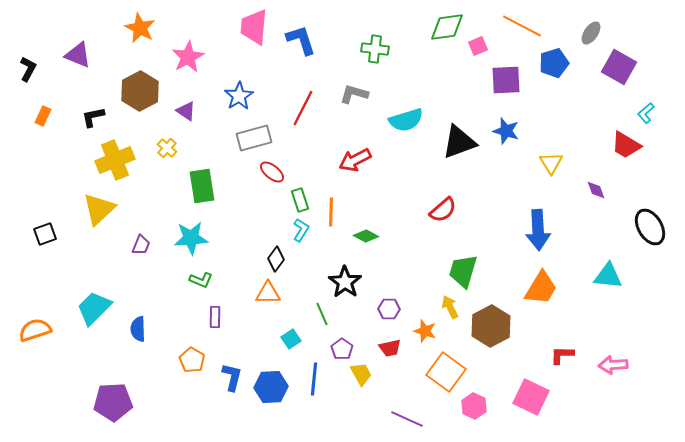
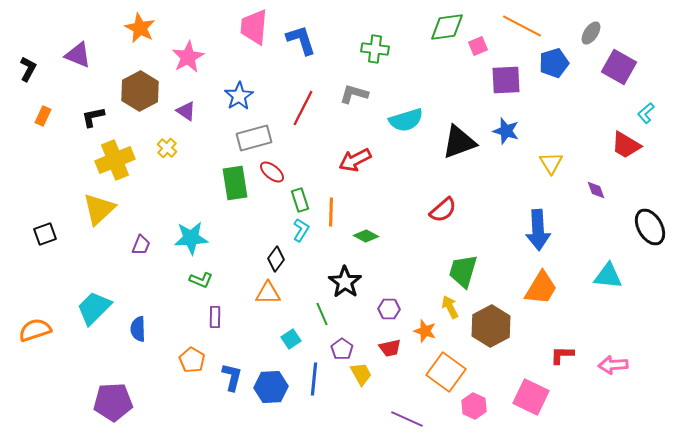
green rectangle at (202, 186): moved 33 px right, 3 px up
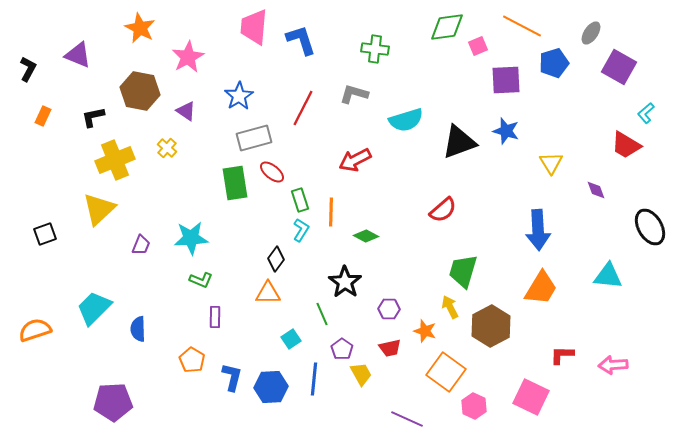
brown hexagon at (140, 91): rotated 21 degrees counterclockwise
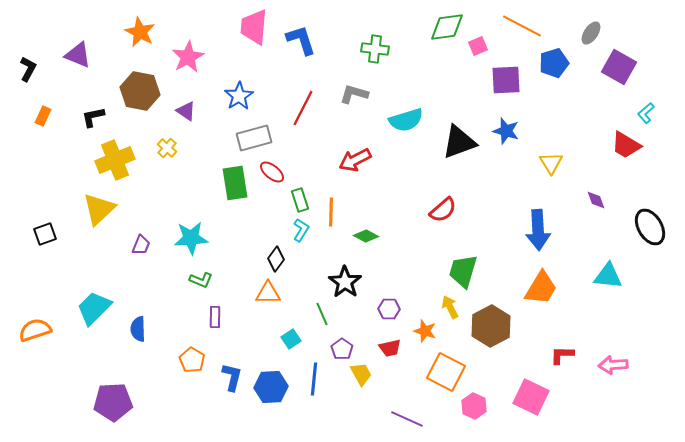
orange star at (140, 28): moved 4 px down
purple diamond at (596, 190): moved 10 px down
orange square at (446, 372): rotated 9 degrees counterclockwise
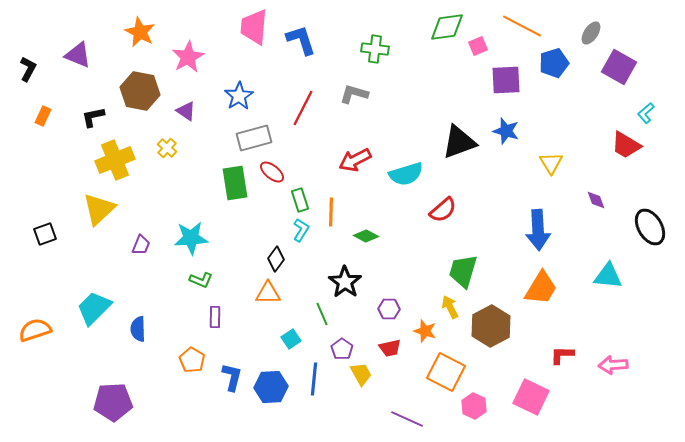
cyan semicircle at (406, 120): moved 54 px down
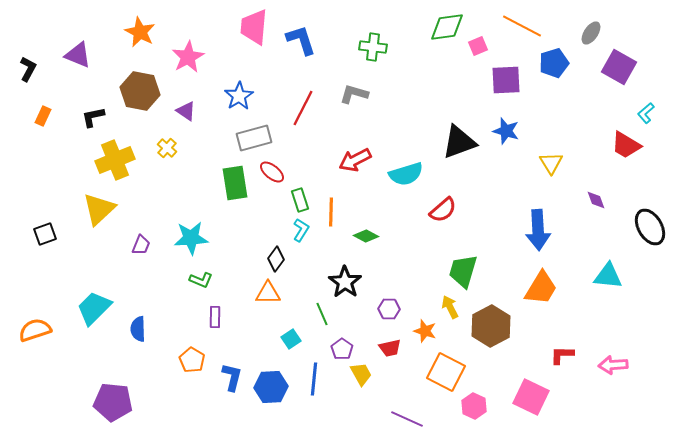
green cross at (375, 49): moved 2 px left, 2 px up
purple pentagon at (113, 402): rotated 9 degrees clockwise
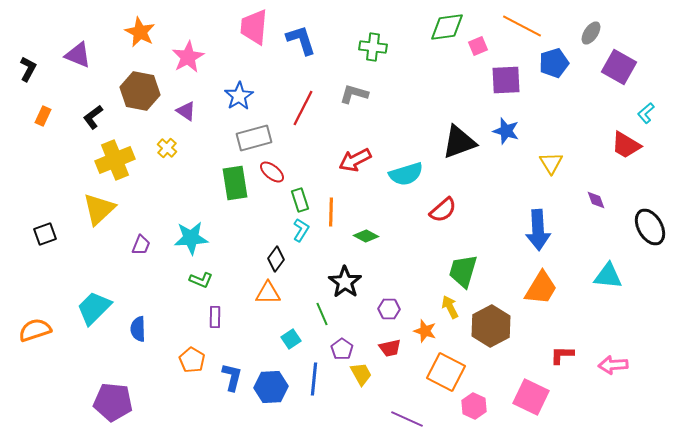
black L-shape at (93, 117): rotated 25 degrees counterclockwise
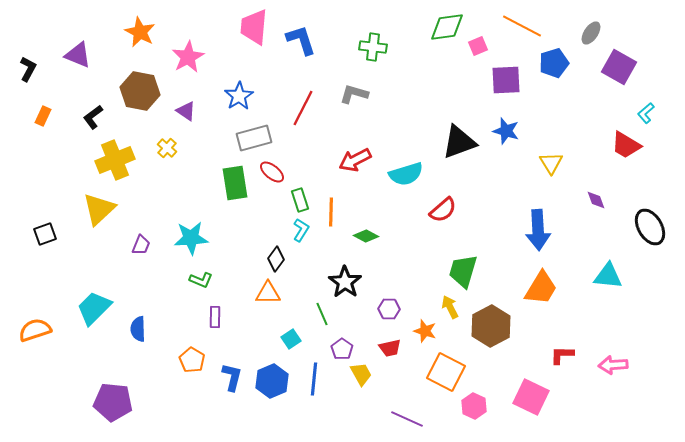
blue hexagon at (271, 387): moved 1 px right, 6 px up; rotated 20 degrees counterclockwise
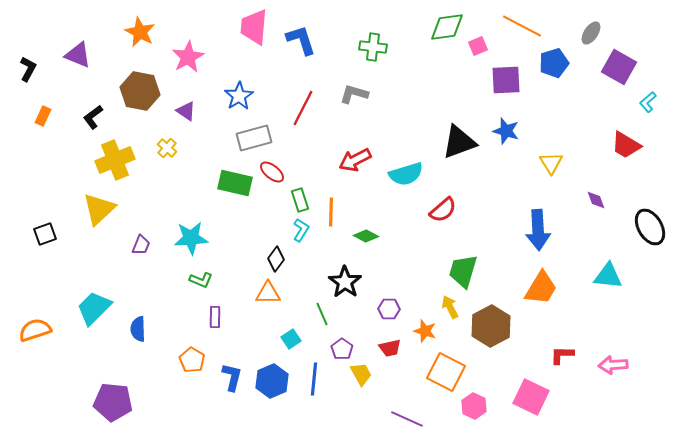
cyan L-shape at (646, 113): moved 2 px right, 11 px up
green rectangle at (235, 183): rotated 68 degrees counterclockwise
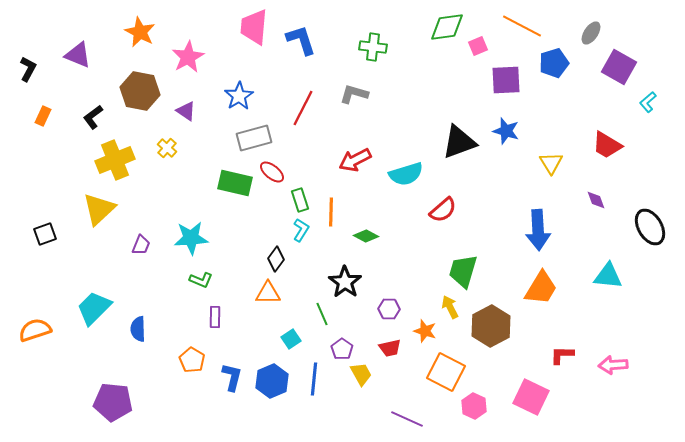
red trapezoid at (626, 145): moved 19 px left
